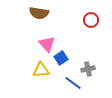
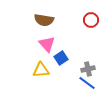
brown semicircle: moved 5 px right, 7 px down
blue line: moved 14 px right
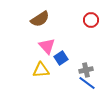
brown semicircle: moved 4 px left, 1 px up; rotated 42 degrees counterclockwise
pink triangle: moved 2 px down
gray cross: moved 2 px left, 1 px down
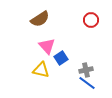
yellow triangle: rotated 18 degrees clockwise
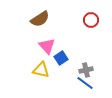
blue line: moved 2 px left
